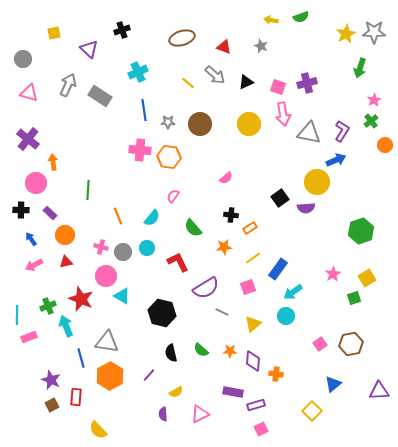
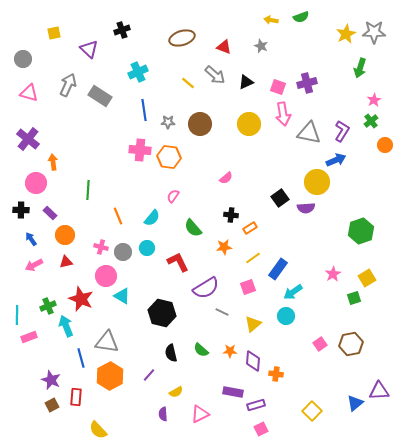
blue triangle at (333, 384): moved 22 px right, 19 px down
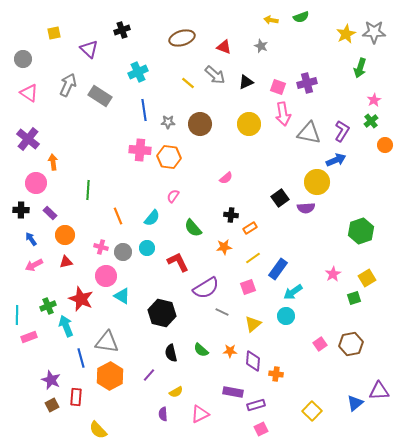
pink triangle at (29, 93): rotated 18 degrees clockwise
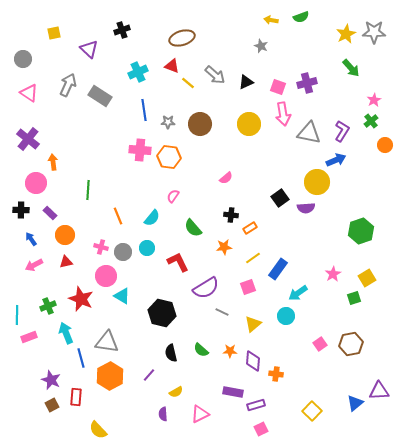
red triangle at (224, 47): moved 52 px left, 19 px down
green arrow at (360, 68): moved 9 px left; rotated 60 degrees counterclockwise
cyan arrow at (293, 292): moved 5 px right, 1 px down
cyan arrow at (66, 326): moved 7 px down
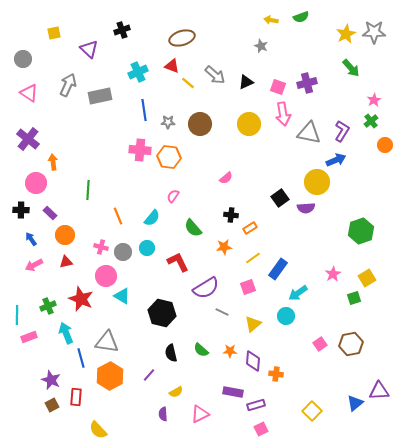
gray rectangle at (100, 96): rotated 45 degrees counterclockwise
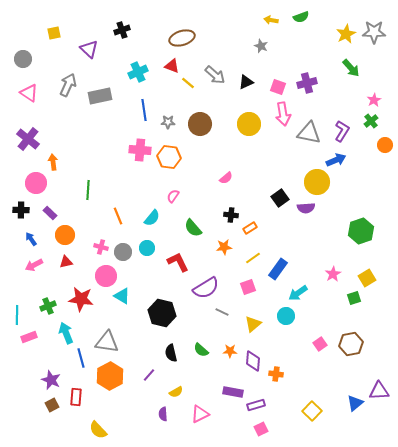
red star at (81, 299): rotated 15 degrees counterclockwise
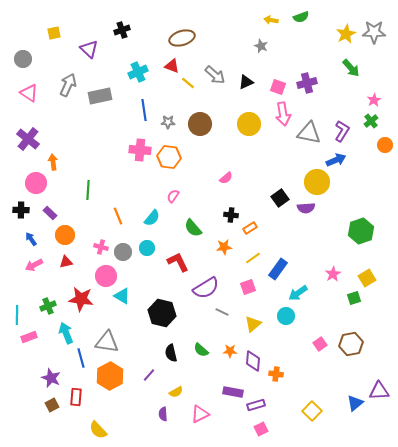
purple star at (51, 380): moved 2 px up
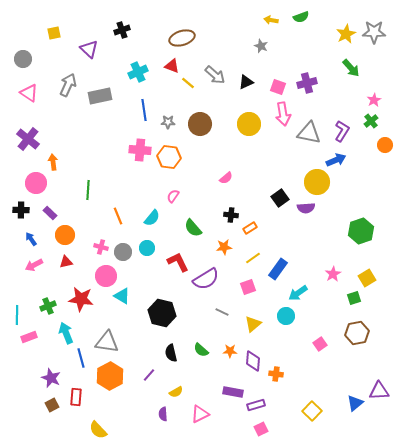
purple semicircle at (206, 288): moved 9 px up
brown hexagon at (351, 344): moved 6 px right, 11 px up
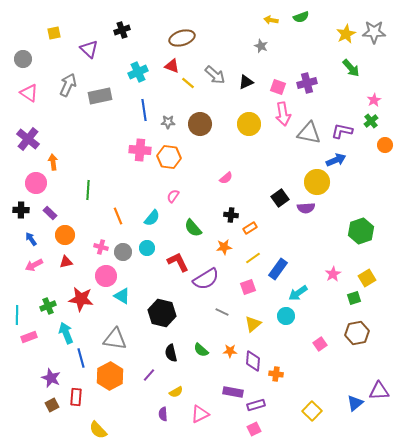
purple L-shape at (342, 131): rotated 110 degrees counterclockwise
gray triangle at (107, 342): moved 8 px right, 3 px up
pink square at (261, 429): moved 7 px left
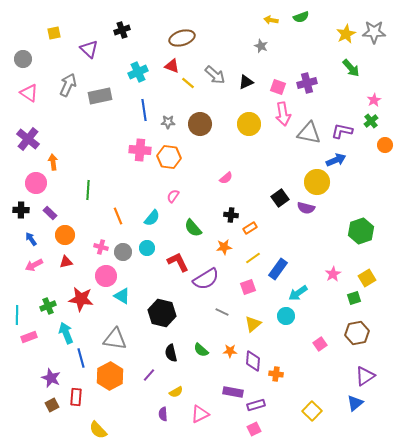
purple semicircle at (306, 208): rotated 18 degrees clockwise
purple triangle at (379, 391): moved 14 px left, 15 px up; rotated 30 degrees counterclockwise
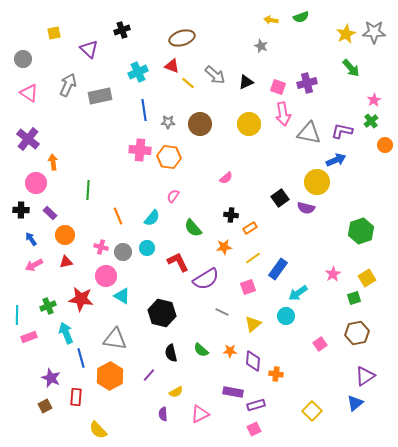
brown square at (52, 405): moved 7 px left, 1 px down
